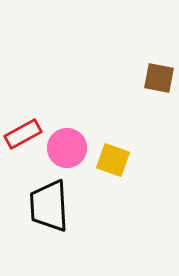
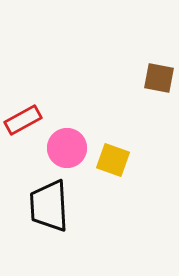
red rectangle: moved 14 px up
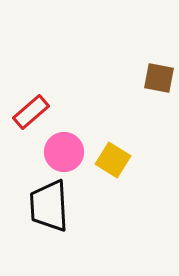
red rectangle: moved 8 px right, 8 px up; rotated 12 degrees counterclockwise
pink circle: moved 3 px left, 4 px down
yellow square: rotated 12 degrees clockwise
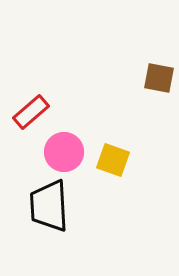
yellow square: rotated 12 degrees counterclockwise
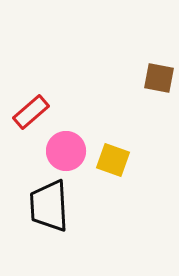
pink circle: moved 2 px right, 1 px up
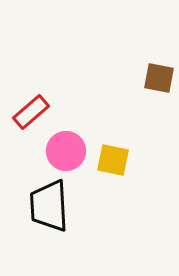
yellow square: rotated 8 degrees counterclockwise
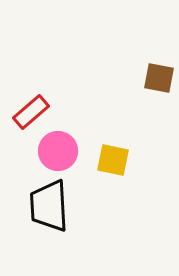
pink circle: moved 8 px left
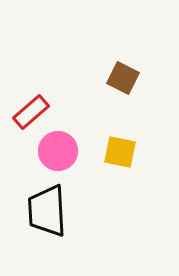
brown square: moved 36 px left; rotated 16 degrees clockwise
yellow square: moved 7 px right, 8 px up
black trapezoid: moved 2 px left, 5 px down
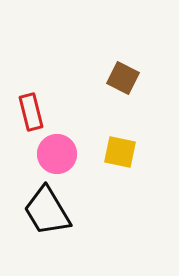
red rectangle: rotated 63 degrees counterclockwise
pink circle: moved 1 px left, 3 px down
black trapezoid: rotated 28 degrees counterclockwise
